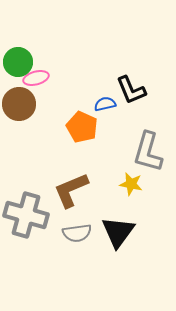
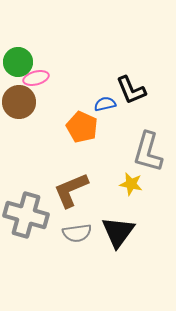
brown circle: moved 2 px up
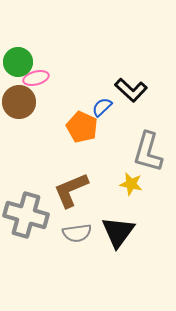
black L-shape: rotated 24 degrees counterclockwise
blue semicircle: moved 3 px left, 3 px down; rotated 30 degrees counterclockwise
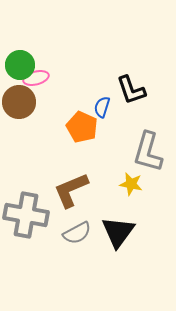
green circle: moved 2 px right, 3 px down
black L-shape: rotated 28 degrees clockwise
blue semicircle: rotated 30 degrees counterclockwise
gray cross: rotated 6 degrees counterclockwise
gray semicircle: rotated 20 degrees counterclockwise
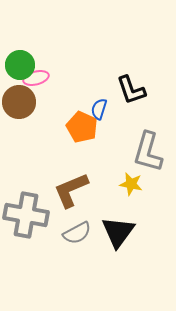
blue semicircle: moved 3 px left, 2 px down
